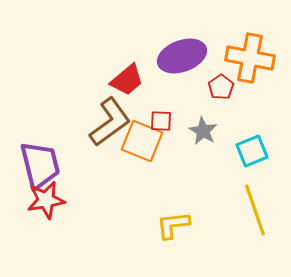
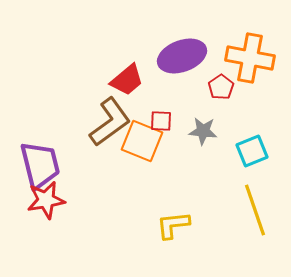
gray star: rotated 24 degrees counterclockwise
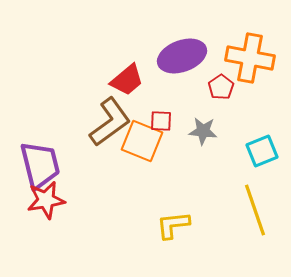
cyan square: moved 10 px right
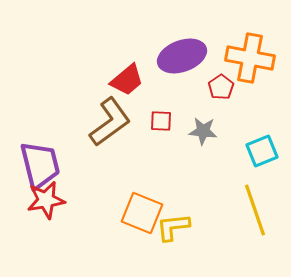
orange square: moved 72 px down
yellow L-shape: moved 2 px down
